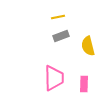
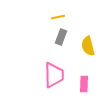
gray rectangle: moved 1 px down; rotated 49 degrees counterclockwise
pink trapezoid: moved 3 px up
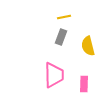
yellow line: moved 6 px right
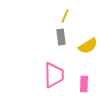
yellow line: moved 1 px right, 1 px up; rotated 56 degrees counterclockwise
gray rectangle: rotated 28 degrees counterclockwise
yellow semicircle: rotated 108 degrees counterclockwise
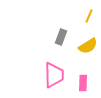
yellow line: moved 24 px right
gray rectangle: rotated 28 degrees clockwise
pink rectangle: moved 1 px left, 1 px up
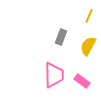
yellow semicircle: rotated 150 degrees clockwise
pink rectangle: moved 1 px left, 2 px up; rotated 56 degrees counterclockwise
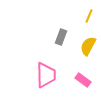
pink trapezoid: moved 8 px left
pink rectangle: moved 1 px right, 1 px up
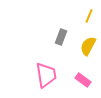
pink trapezoid: rotated 8 degrees counterclockwise
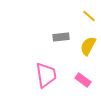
yellow line: rotated 72 degrees counterclockwise
gray rectangle: rotated 63 degrees clockwise
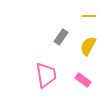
yellow line: rotated 40 degrees counterclockwise
gray rectangle: rotated 49 degrees counterclockwise
